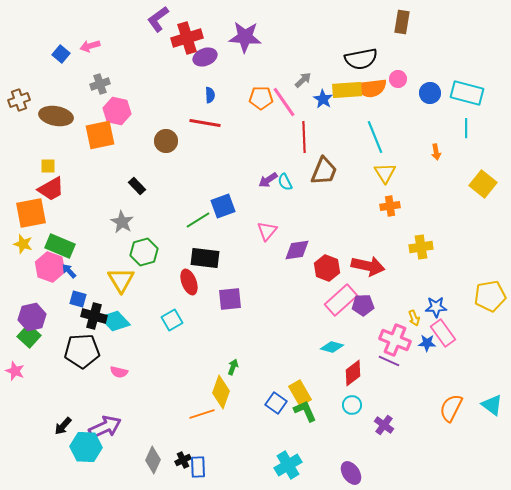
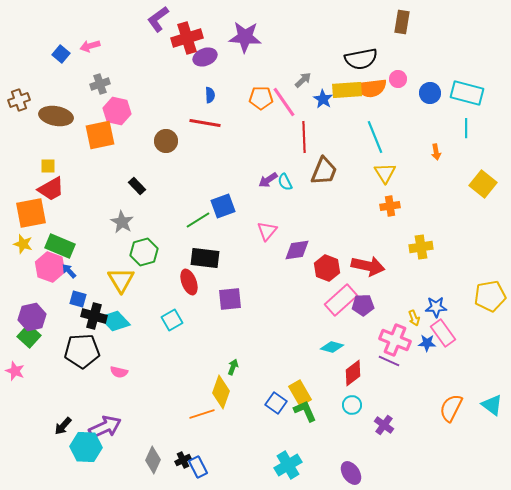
blue rectangle at (198, 467): rotated 25 degrees counterclockwise
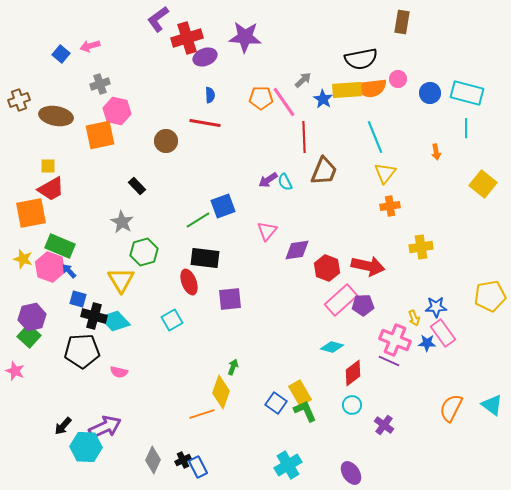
yellow triangle at (385, 173): rotated 10 degrees clockwise
yellow star at (23, 244): moved 15 px down
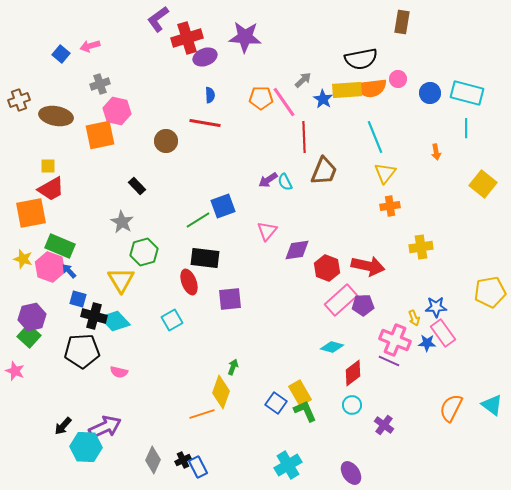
yellow pentagon at (490, 296): moved 4 px up
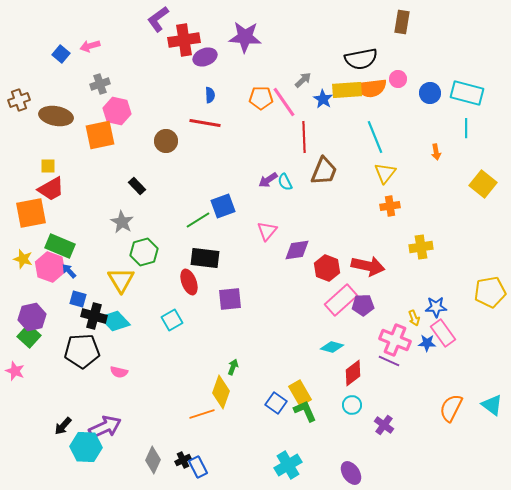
red cross at (187, 38): moved 3 px left, 2 px down; rotated 8 degrees clockwise
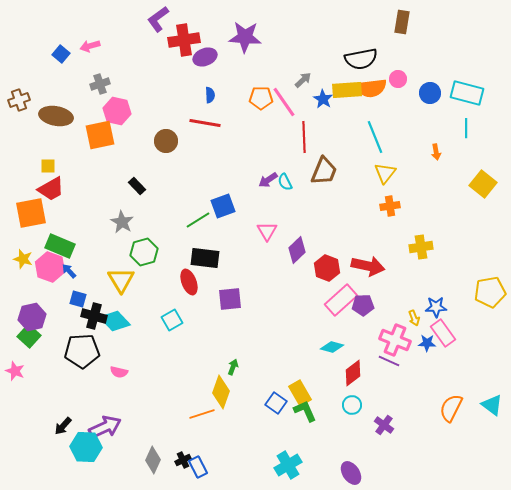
pink triangle at (267, 231): rotated 10 degrees counterclockwise
purple diamond at (297, 250): rotated 36 degrees counterclockwise
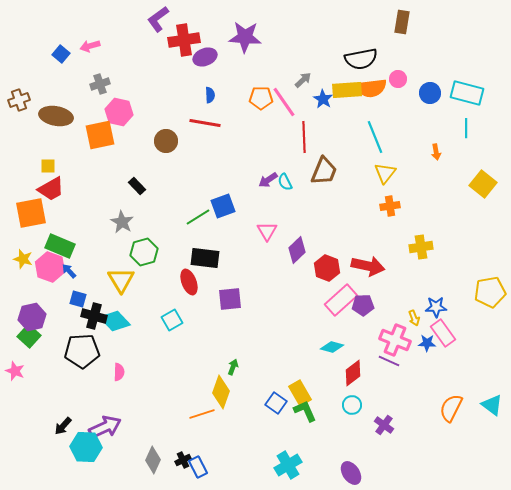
pink hexagon at (117, 111): moved 2 px right, 1 px down
green line at (198, 220): moved 3 px up
pink semicircle at (119, 372): rotated 102 degrees counterclockwise
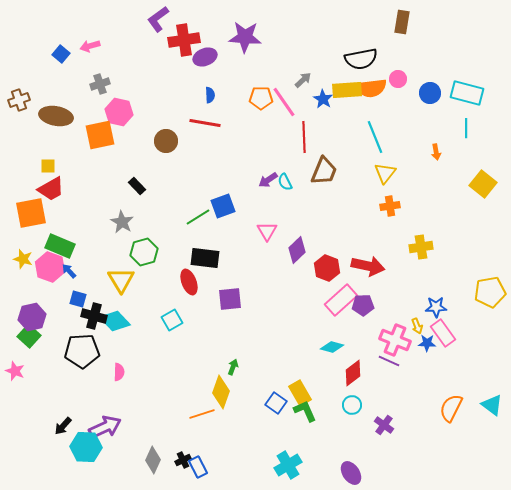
yellow arrow at (414, 318): moved 3 px right, 8 px down
